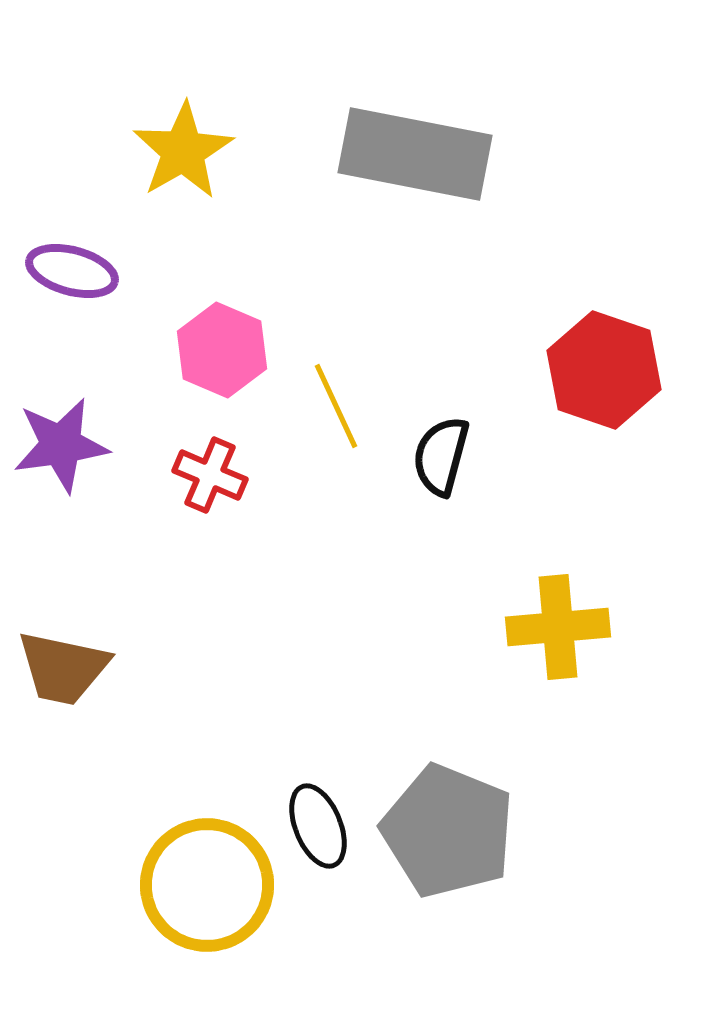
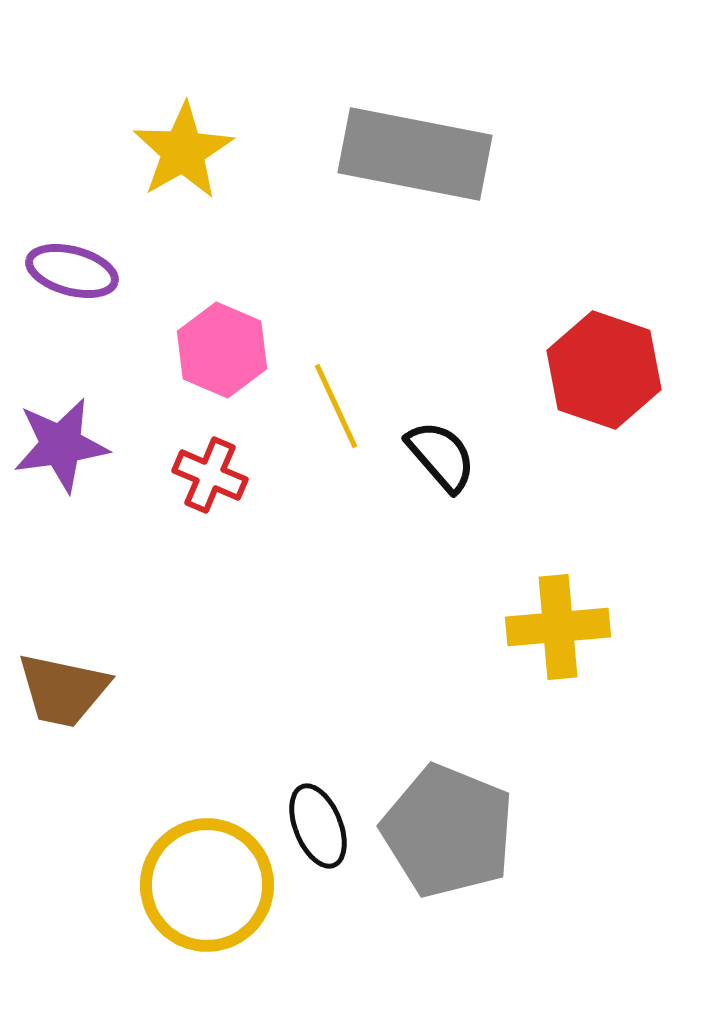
black semicircle: rotated 124 degrees clockwise
brown trapezoid: moved 22 px down
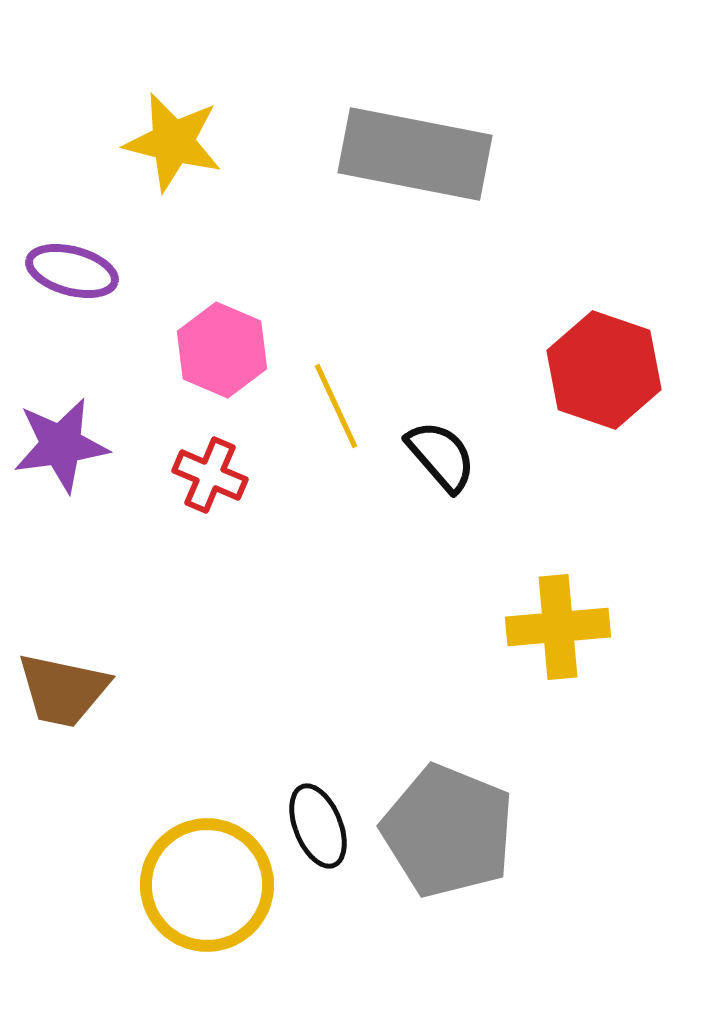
yellow star: moved 10 px left, 9 px up; rotated 28 degrees counterclockwise
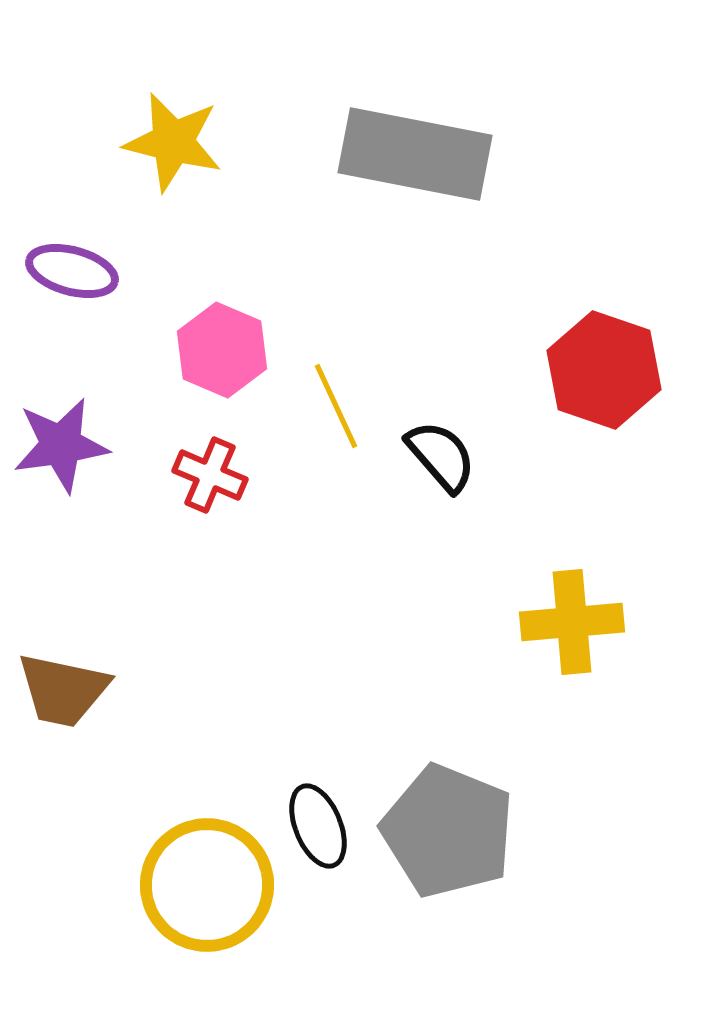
yellow cross: moved 14 px right, 5 px up
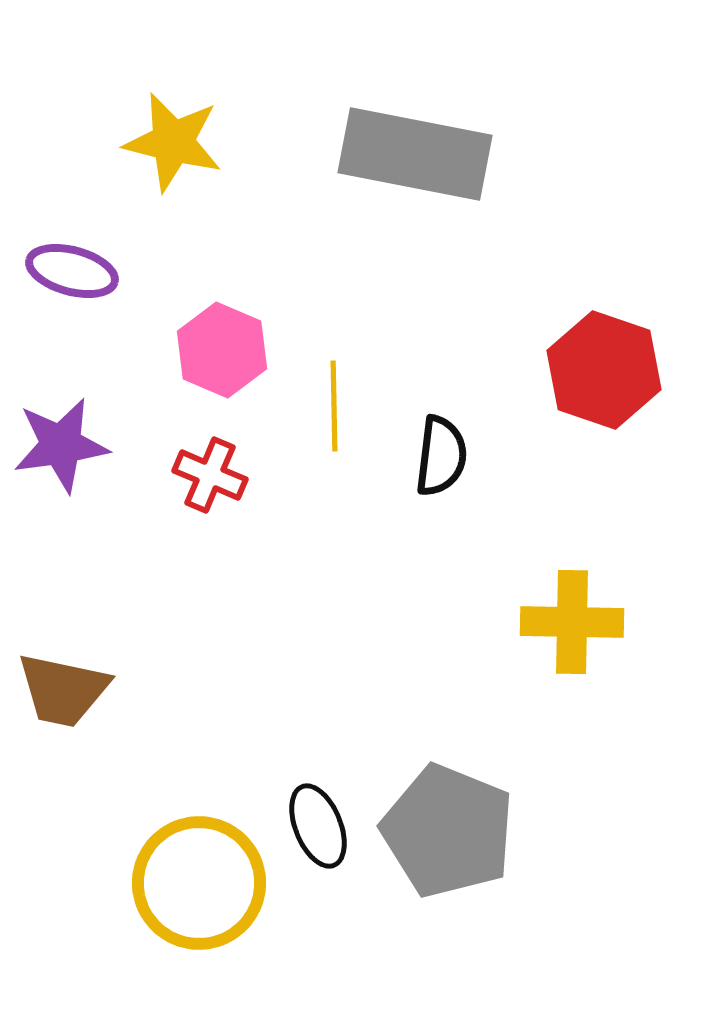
yellow line: moved 2 px left; rotated 24 degrees clockwise
black semicircle: rotated 48 degrees clockwise
yellow cross: rotated 6 degrees clockwise
yellow circle: moved 8 px left, 2 px up
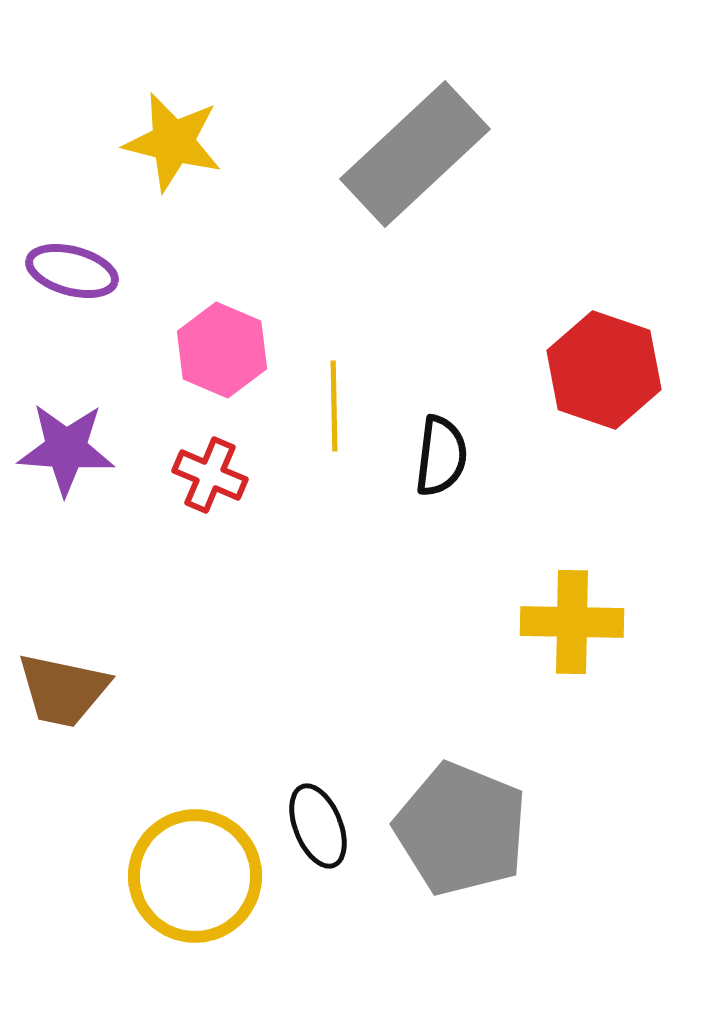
gray rectangle: rotated 54 degrees counterclockwise
purple star: moved 5 px right, 4 px down; rotated 12 degrees clockwise
gray pentagon: moved 13 px right, 2 px up
yellow circle: moved 4 px left, 7 px up
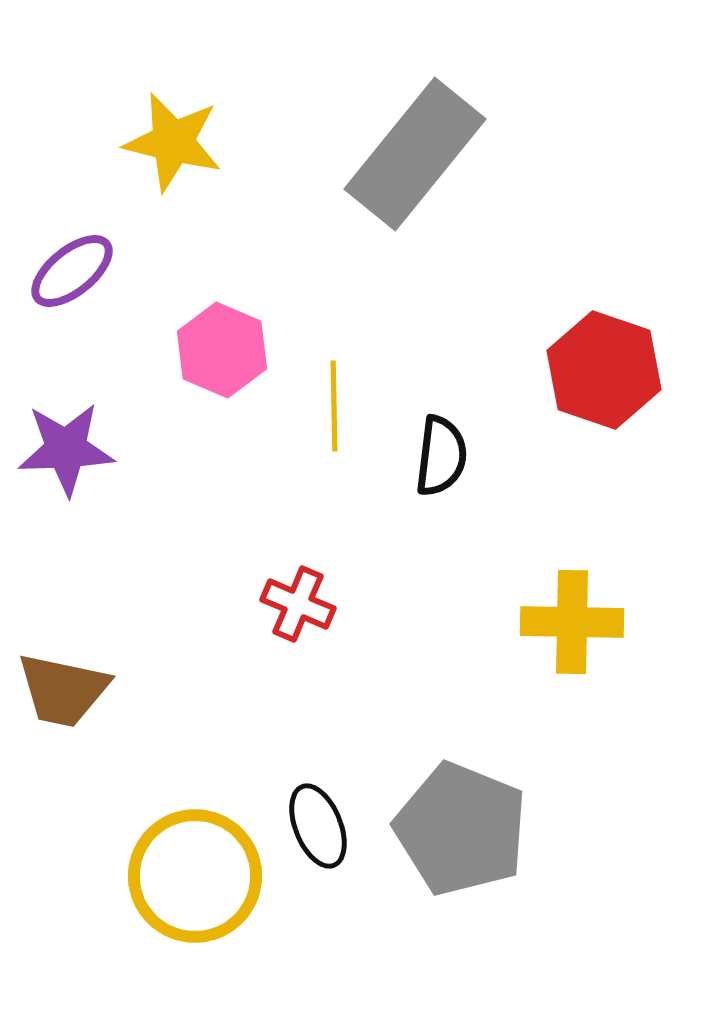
gray rectangle: rotated 8 degrees counterclockwise
purple ellipse: rotated 54 degrees counterclockwise
purple star: rotated 6 degrees counterclockwise
red cross: moved 88 px right, 129 px down
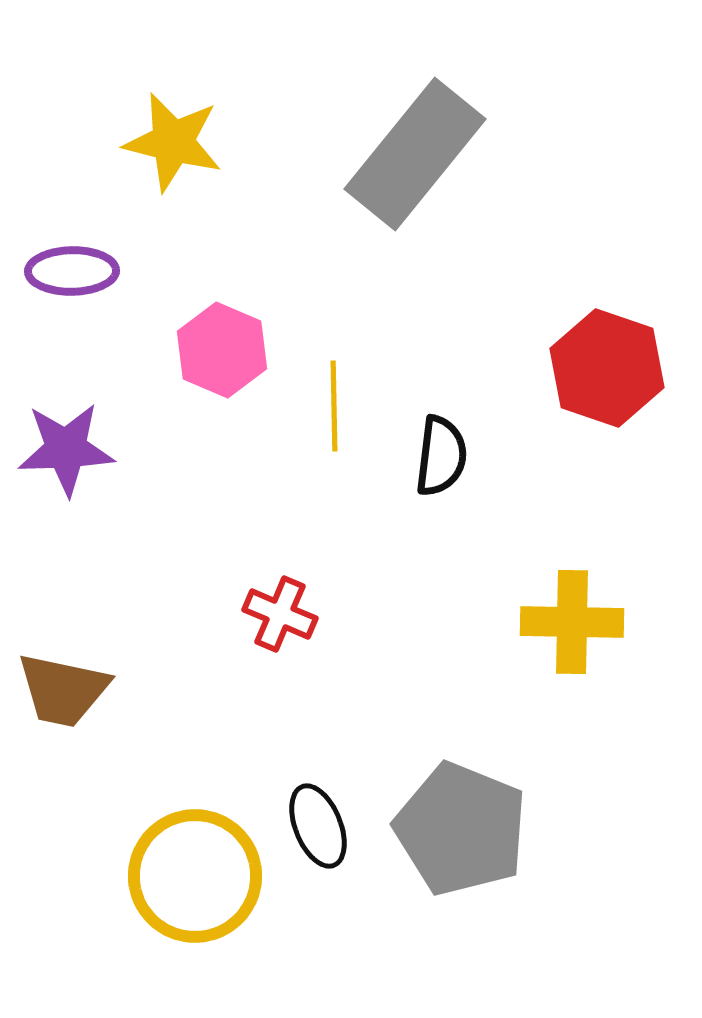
purple ellipse: rotated 38 degrees clockwise
red hexagon: moved 3 px right, 2 px up
red cross: moved 18 px left, 10 px down
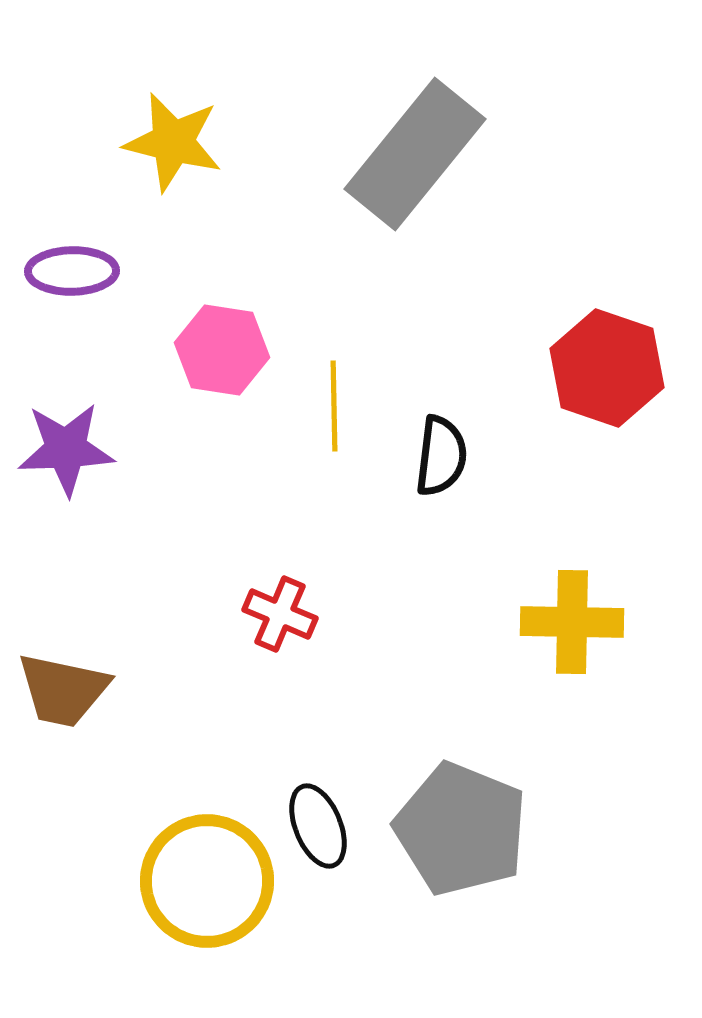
pink hexagon: rotated 14 degrees counterclockwise
yellow circle: moved 12 px right, 5 px down
